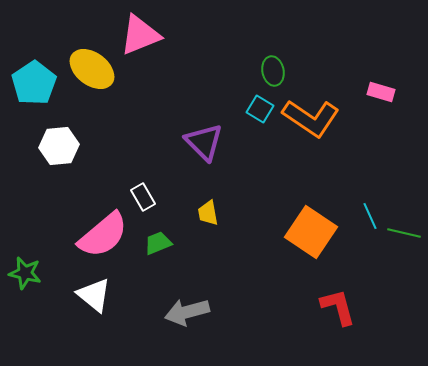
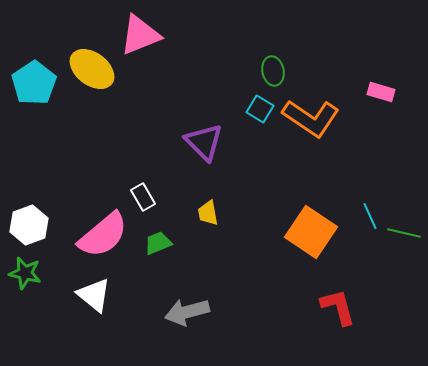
white hexagon: moved 30 px left, 79 px down; rotated 15 degrees counterclockwise
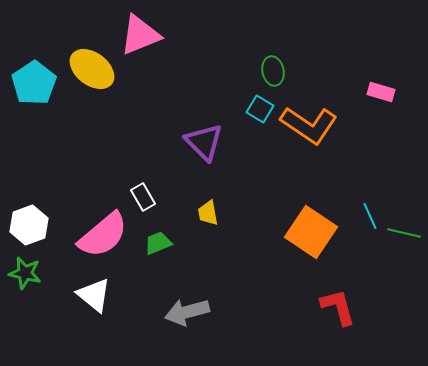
orange L-shape: moved 2 px left, 7 px down
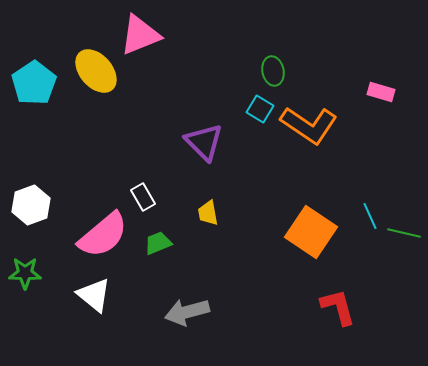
yellow ellipse: moved 4 px right, 2 px down; rotated 12 degrees clockwise
white hexagon: moved 2 px right, 20 px up
green star: rotated 12 degrees counterclockwise
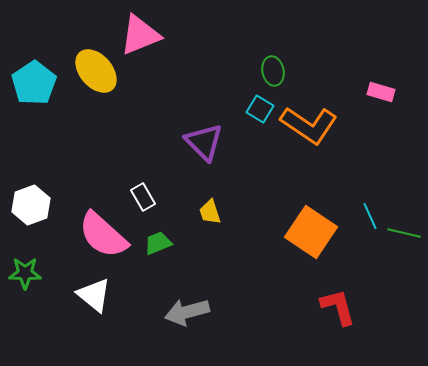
yellow trapezoid: moved 2 px right, 1 px up; rotated 8 degrees counterclockwise
pink semicircle: rotated 82 degrees clockwise
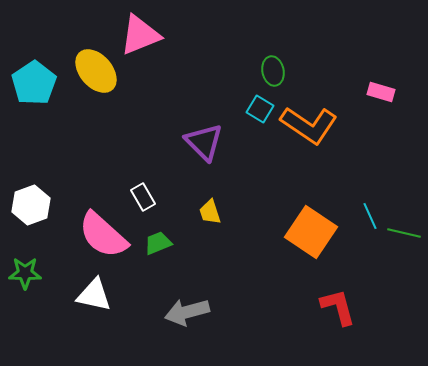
white triangle: rotated 27 degrees counterclockwise
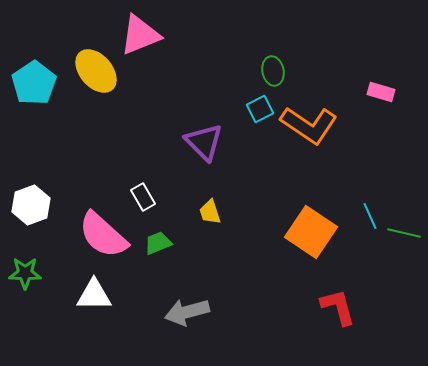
cyan square: rotated 32 degrees clockwise
white triangle: rotated 12 degrees counterclockwise
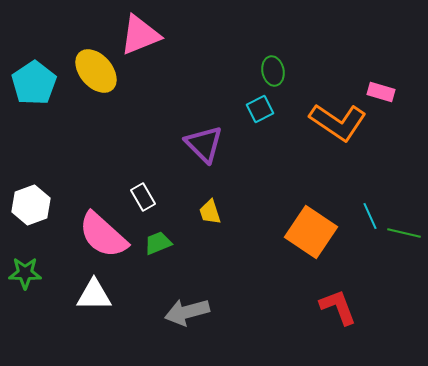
orange L-shape: moved 29 px right, 3 px up
purple triangle: moved 2 px down
red L-shape: rotated 6 degrees counterclockwise
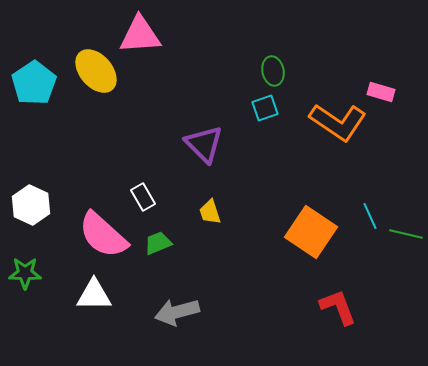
pink triangle: rotated 18 degrees clockwise
cyan square: moved 5 px right, 1 px up; rotated 8 degrees clockwise
white hexagon: rotated 15 degrees counterclockwise
green line: moved 2 px right, 1 px down
gray arrow: moved 10 px left
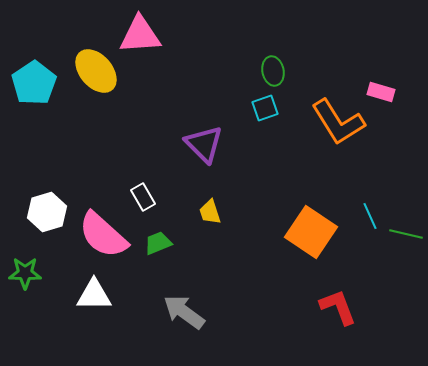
orange L-shape: rotated 24 degrees clockwise
white hexagon: moved 16 px right, 7 px down; rotated 18 degrees clockwise
gray arrow: moved 7 px right; rotated 51 degrees clockwise
